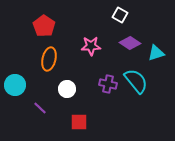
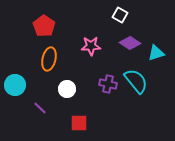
red square: moved 1 px down
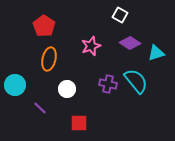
pink star: rotated 18 degrees counterclockwise
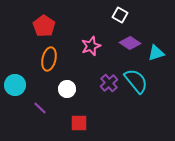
purple cross: moved 1 px right, 1 px up; rotated 36 degrees clockwise
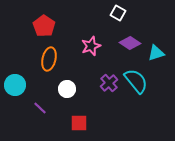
white square: moved 2 px left, 2 px up
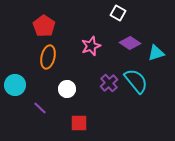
orange ellipse: moved 1 px left, 2 px up
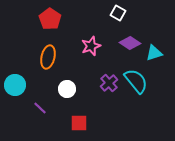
red pentagon: moved 6 px right, 7 px up
cyan triangle: moved 2 px left
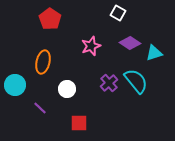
orange ellipse: moved 5 px left, 5 px down
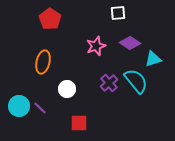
white square: rotated 35 degrees counterclockwise
pink star: moved 5 px right
cyan triangle: moved 1 px left, 6 px down
cyan circle: moved 4 px right, 21 px down
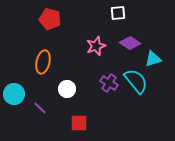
red pentagon: rotated 20 degrees counterclockwise
purple cross: rotated 18 degrees counterclockwise
cyan circle: moved 5 px left, 12 px up
